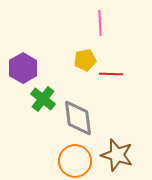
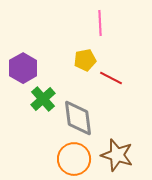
red line: moved 4 px down; rotated 25 degrees clockwise
green cross: rotated 10 degrees clockwise
orange circle: moved 1 px left, 2 px up
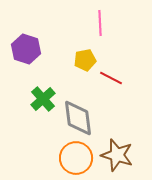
purple hexagon: moved 3 px right, 19 px up; rotated 12 degrees counterclockwise
orange circle: moved 2 px right, 1 px up
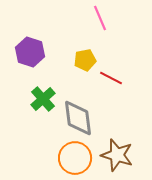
pink line: moved 5 px up; rotated 20 degrees counterclockwise
purple hexagon: moved 4 px right, 3 px down
orange circle: moved 1 px left
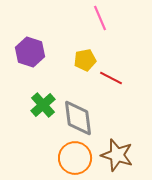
green cross: moved 6 px down
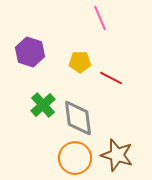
yellow pentagon: moved 5 px left, 2 px down; rotated 10 degrees clockwise
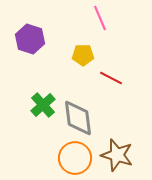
purple hexagon: moved 13 px up
yellow pentagon: moved 3 px right, 7 px up
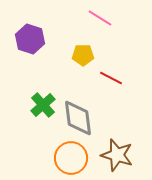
pink line: rotated 35 degrees counterclockwise
orange circle: moved 4 px left
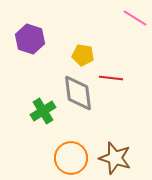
pink line: moved 35 px right
yellow pentagon: rotated 10 degrees clockwise
red line: rotated 20 degrees counterclockwise
green cross: moved 6 px down; rotated 10 degrees clockwise
gray diamond: moved 25 px up
brown star: moved 2 px left, 3 px down
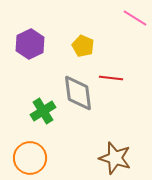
purple hexagon: moved 5 px down; rotated 16 degrees clockwise
yellow pentagon: moved 9 px up; rotated 15 degrees clockwise
orange circle: moved 41 px left
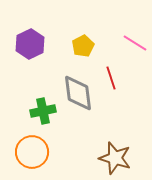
pink line: moved 25 px down
yellow pentagon: rotated 20 degrees clockwise
red line: rotated 65 degrees clockwise
green cross: rotated 20 degrees clockwise
orange circle: moved 2 px right, 6 px up
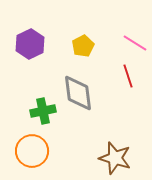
red line: moved 17 px right, 2 px up
orange circle: moved 1 px up
